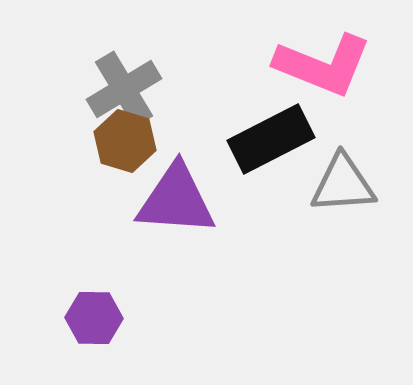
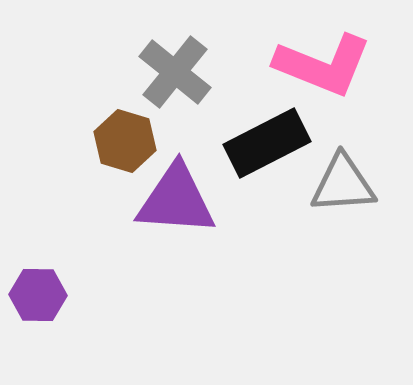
gray cross: moved 51 px right, 17 px up; rotated 20 degrees counterclockwise
black rectangle: moved 4 px left, 4 px down
purple hexagon: moved 56 px left, 23 px up
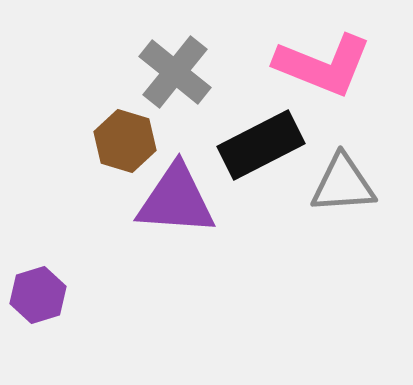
black rectangle: moved 6 px left, 2 px down
purple hexagon: rotated 18 degrees counterclockwise
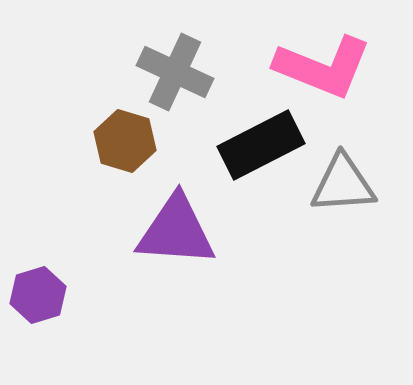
pink L-shape: moved 2 px down
gray cross: rotated 14 degrees counterclockwise
purple triangle: moved 31 px down
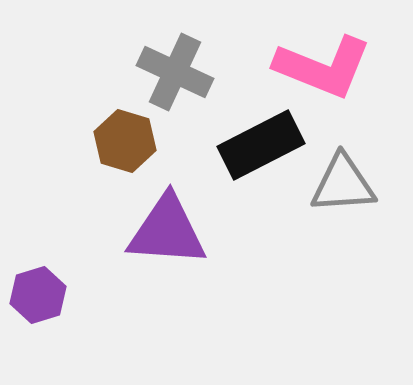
purple triangle: moved 9 px left
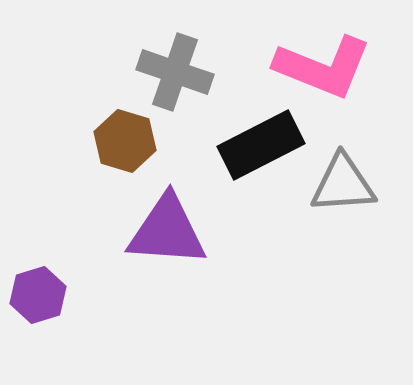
gray cross: rotated 6 degrees counterclockwise
